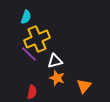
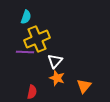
purple line: moved 4 px left, 2 px up; rotated 42 degrees counterclockwise
white triangle: rotated 35 degrees counterclockwise
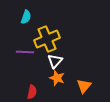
yellow cross: moved 10 px right
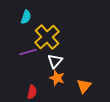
yellow cross: moved 2 px up; rotated 20 degrees counterclockwise
purple line: moved 3 px right; rotated 18 degrees counterclockwise
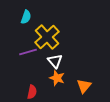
white triangle: rotated 21 degrees counterclockwise
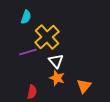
white triangle: moved 1 px right
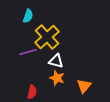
cyan semicircle: moved 2 px right, 1 px up
white triangle: rotated 35 degrees counterclockwise
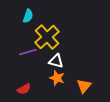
red semicircle: moved 8 px left, 3 px up; rotated 48 degrees clockwise
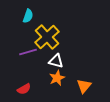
orange star: rotated 28 degrees clockwise
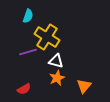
yellow cross: rotated 15 degrees counterclockwise
